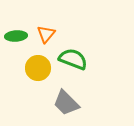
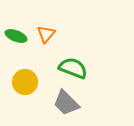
green ellipse: rotated 25 degrees clockwise
green semicircle: moved 9 px down
yellow circle: moved 13 px left, 14 px down
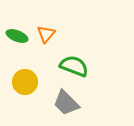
green ellipse: moved 1 px right
green semicircle: moved 1 px right, 2 px up
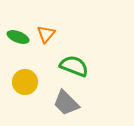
green ellipse: moved 1 px right, 1 px down
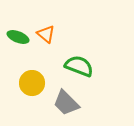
orange triangle: rotated 30 degrees counterclockwise
green semicircle: moved 5 px right
yellow circle: moved 7 px right, 1 px down
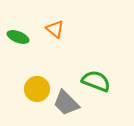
orange triangle: moved 9 px right, 5 px up
green semicircle: moved 17 px right, 15 px down
yellow circle: moved 5 px right, 6 px down
